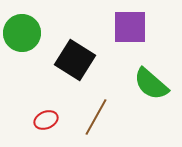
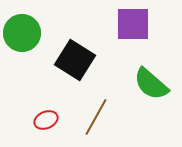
purple square: moved 3 px right, 3 px up
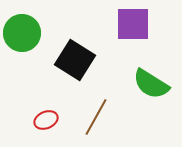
green semicircle: rotated 9 degrees counterclockwise
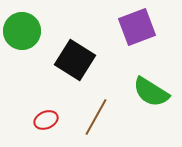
purple square: moved 4 px right, 3 px down; rotated 21 degrees counterclockwise
green circle: moved 2 px up
green semicircle: moved 8 px down
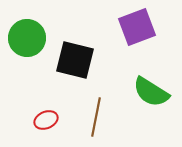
green circle: moved 5 px right, 7 px down
black square: rotated 18 degrees counterclockwise
brown line: rotated 18 degrees counterclockwise
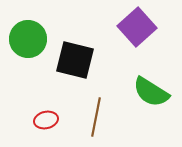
purple square: rotated 21 degrees counterclockwise
green circle: moved 1 px right, 1 px down
red ellipse: rotated 10 degrees clockwise
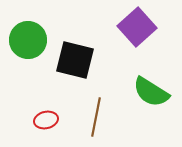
green circle: moved 1 px down
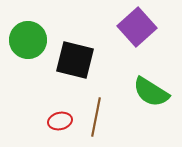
red ellipse: moved 14 px right, 1 px down
